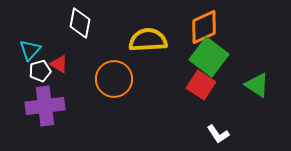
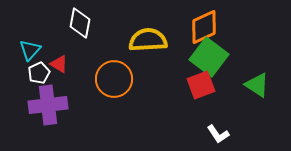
white pentagon: moved 1 px left, 2 px down; rotated 10 degrees counterclockwise
red square: rotated 36 degrees clockwise
purple cross: moved 3 px right, 1 px up
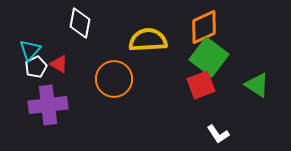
white pentagon: moved 3 px left, 6 px up
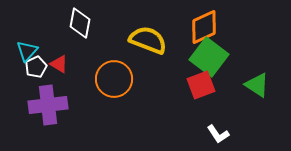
yellow semicircle: rotated 24 degrees clockwise
cyan triangle: moved 3 px left, 1 px down
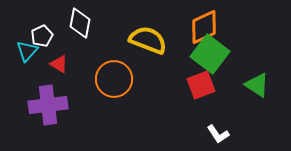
green square: moved 1 px right, 3 px up
white pentagon: moved 6 px right, 31 px up
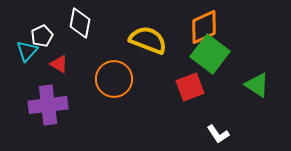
red square: moved 11 px left, 2 px down
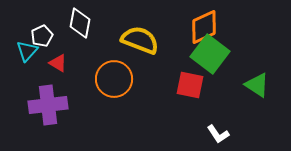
yellow semicircle: moved 8 px left
red triangle: moved 1 px left, 1 px up
red square: moved 2 px up; rotated 32 degrees clockwise
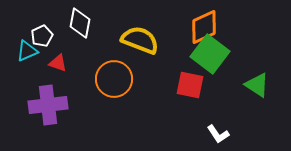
cyan triangle: rotated 25 degrees clockwise
red triangle: rotated 12 degrees counterclockwise
